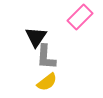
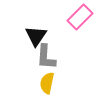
black triangle: moved 1 px up
yellow semicircle: moved 1 px down; rotated 140 degrees clockwise
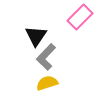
gray L-shape: rotated 40 degrees clockwise
yellow semicircle: rotated 60 degrees clockwise
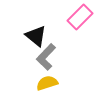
black triangle: rotated 25 degrees counterclockwise
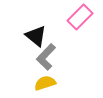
yellow semicircle: moved 2 px left
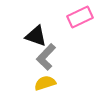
pink rectangle: rotated 20 degrees clockwise
black triangle: rotated 20 degrees counterclockwise
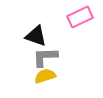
gray L-shape: moved 1 px left; rotated 44 degrees clockwise
yellow semicircle: moved 7 px up
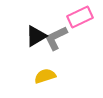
black triangle: rotated 50 degrees counterclockwise
gray L-shape: moved 11 px right, 19 px up; rotated 24 degrees counterclockwise
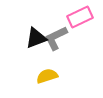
black triangle: moved 2 px down; rotated 10 degrees clockwise
yellow semicircle: moved 2 px right
